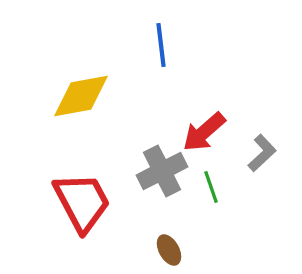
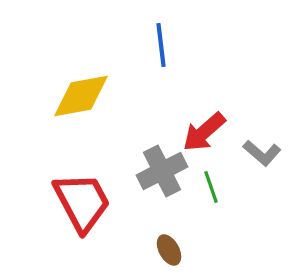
gray L-shape: rotated 84 degrees clockwise
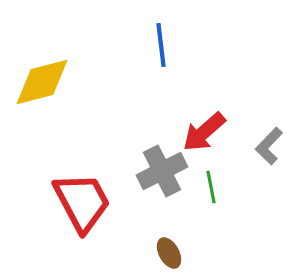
yellow diamond: moved 39 px left, 14 px up; rotated 4 degrees counterclockwise
gray L-shape: moved 7 px right, 7 px up; rotated 93 degrees clockwise
green line: rotated 8 degrees clockwise
brown ellipse: moved 3 px down
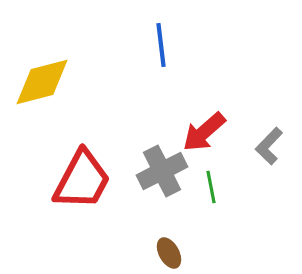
red trapezoid: moved 22 px up; rotated 56 degrees clockwise
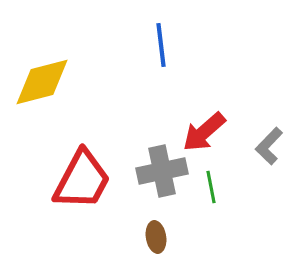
gray cross: rotated 15 degrees clockwise
brown ellipse: moved 13 px left, 16 px up; rotated 20 degrees clockwise
